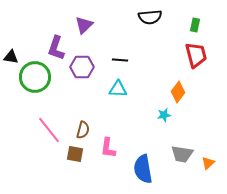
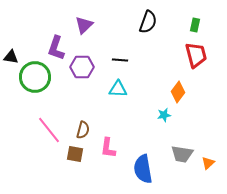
black semicircle: moved 2 px left, 5 px down; rotated 65 degrees counterclockwise
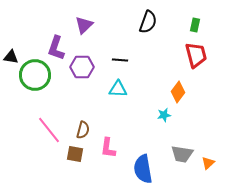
green circle: moved 2 px up
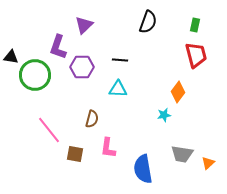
purple L-shape: moved 2 px right, 1 px up
brown semicircle: moved 9 px right, 11 px up
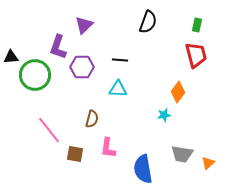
green rectangle: moved 2 px right
black triangle: rotated 14 degrees counterclockwise
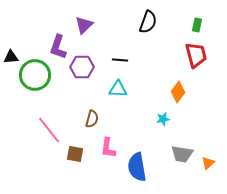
cyan star: moved 1 px left, 4 px down
blue semicircle: moved 6 px left, 2 px up
